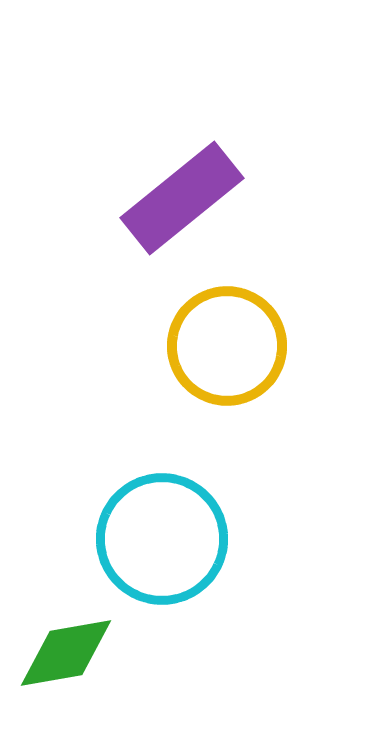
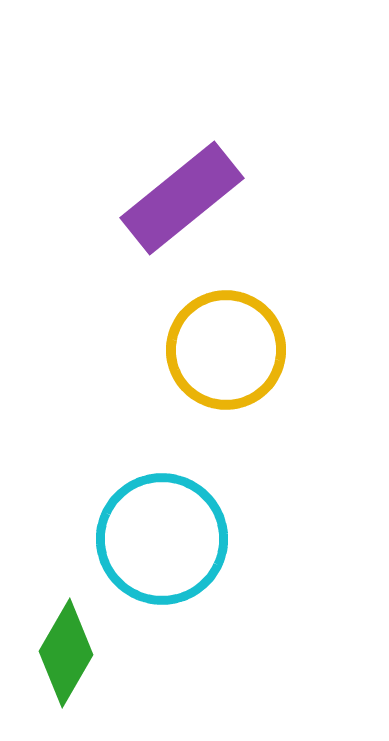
yellow circle: moved 1 px left, 4 px down
green diamond: rotated 50 degrees counterclockwise
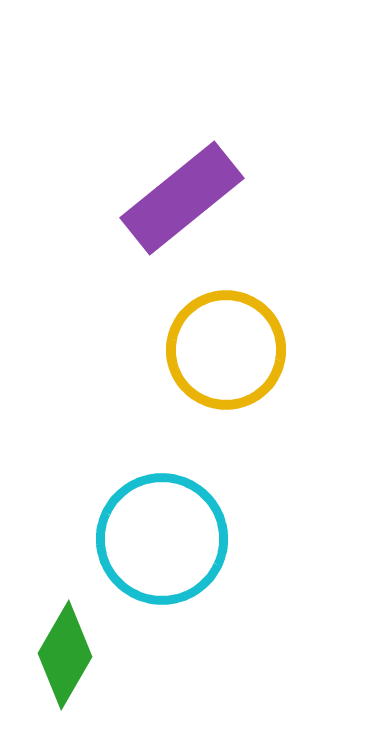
green diamond: moved 1 px left, 2 px down
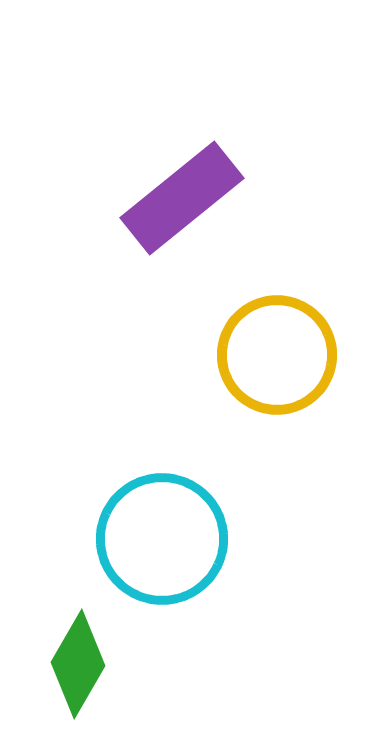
yellow circle: moved 51 px right, 5 px down
green diamond: moved 13 px right, 9 px down
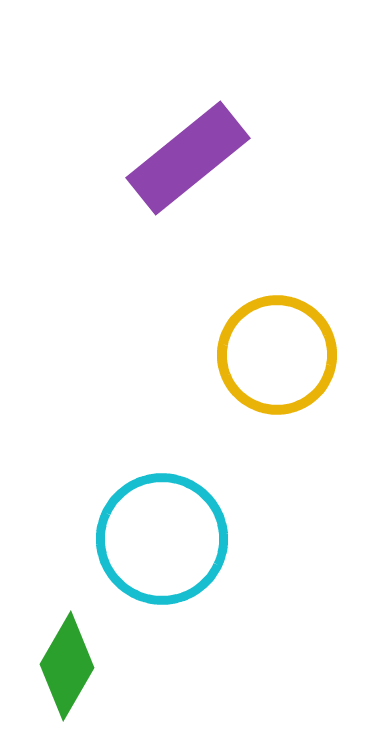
purple rectangle: moved 6 px right, 40 px up
green diamond: moved 11 px left, 2 px down
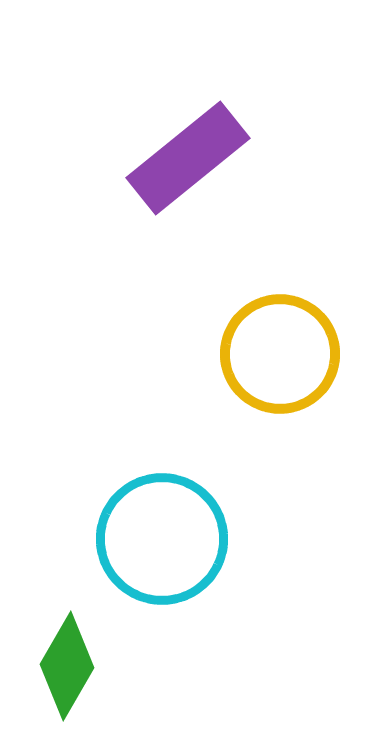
yellow circle: moved 3 px right, 1 px up
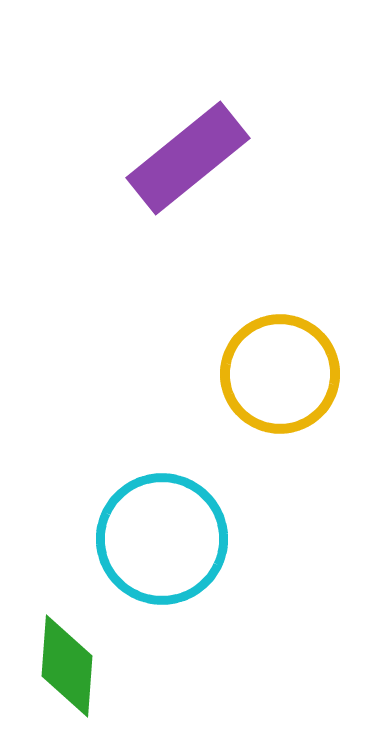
yellow circle: moved 20 px down
green diamond: rotated 26 degrees counterclockwise
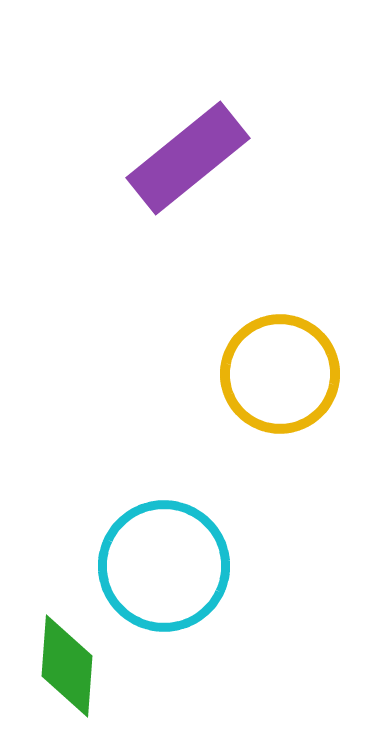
cyan circle: moved 2 px right, 27 px down
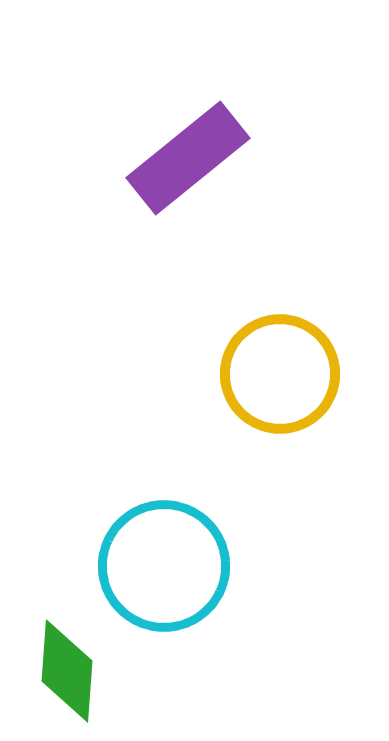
green diamond: moved 5 px down
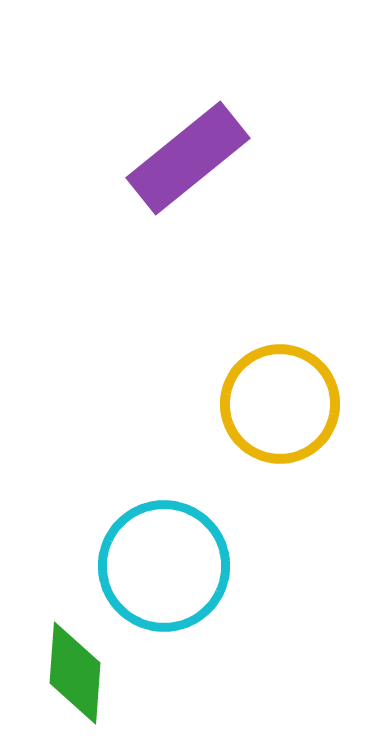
yellow circle: moved 30 px down
green diamond: moved 8 px right, 2 px down
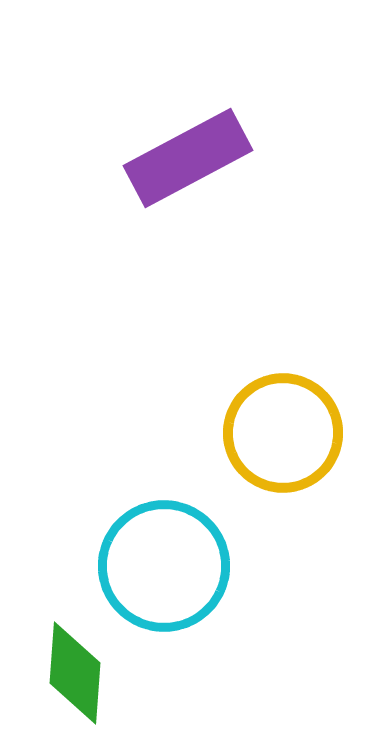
purple rectangle: rotated 11 degrees clockwise
yellow circle: moved 3 px right, 29 px down
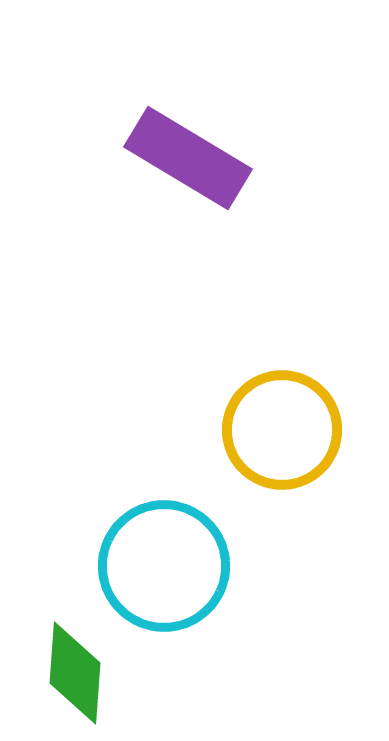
purple rectangle: rotated 59 degrees clockwise
yellow circle: moved 1 px left, 3 px up
